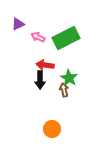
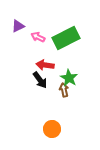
purple triangle: moved 2 px down
black arrow: rotated 36 degrees counterclockwise
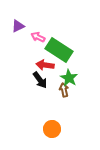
green rectangle: moved 7 px left, 12 px down; rotated 60 degrees clockwise
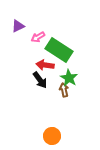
pink arrow: rotated 56 degrees counterclockwise
orange circle: moved 7 px down
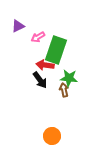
green rectangle: moved 3 px left; rotated 76 degrees clockwise
green star: rotated 24 degrees counterclockwise
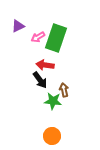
green rectangle: moved 12 px up
green star: moved 16 px left, 23 px down
